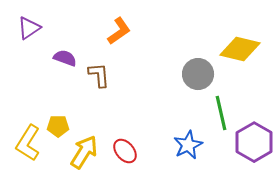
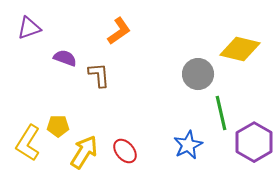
purple triangle: rotated 15 degrees clockwise
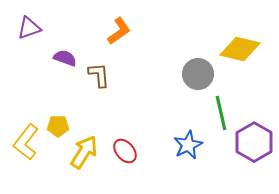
yellow L-shape: moved 2 px left, 1 px up; rotated 6 degrees clockwise
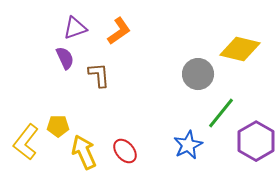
purple triangle: moved 46 px right
purple semicircle: rotated 45 degrees clockwise
green line: rotated 52 degrees clockwise
purple hexagon: moved 2 px right, 1 px up
yellow arrow: rotated 56 degrees counterclockwise
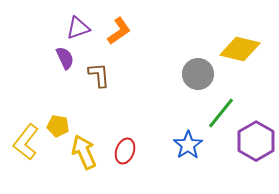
purple triangle: moved 3 px right
yellow pentagon: rotated 10 degrees clockwise
blue star: rotated 8 degrees counterclockwise
red ellipse: rotated 60 degrees clockwise
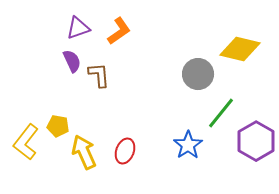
purple semicircle: moved 7 px right, 3 px down
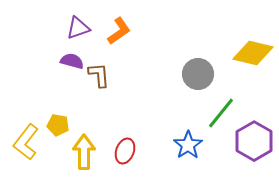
yellow diamond: moved 13 px right, 4 px down
purple semicircle: rotated 50 degrees counterclockwise
yellow pentagon: moved 1 px up
purple hexagon: moved 2 px left
yellow arrow: rotated 24 degrees clockwise
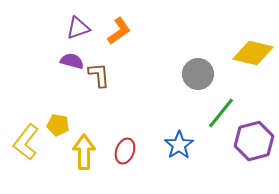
purple hexagon: rotated 15 degrees clockwise
blue star: moved 9 px left
